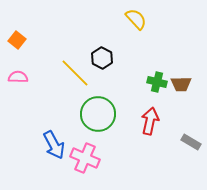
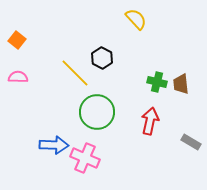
brown trapezoid: rotated 85 degrees clockwise
green circle: moved 1 px left, 2 px up
blue arrow: rotated 60 degrees counterclockwise
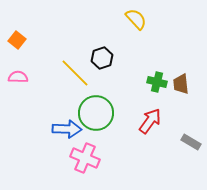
black hexagon: rotated 15 degrees clockwise
green circle: moved 1 px left, 1 px down
red arrow: rotated 24 degrees clockwise
blue arrow: moved 13 px right, 16 px up
